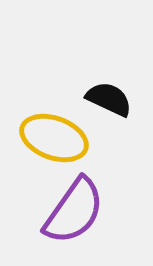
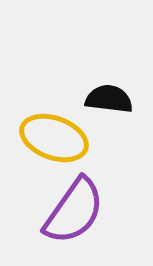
black semicircle: rotated 18 degrees counterclockwise
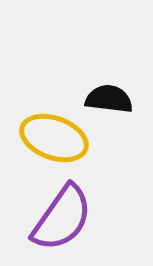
purple semicircle: moved 12 px left, 7 px down
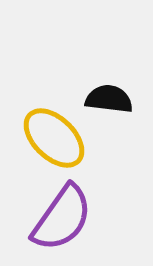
yellow ellipse: rotated 24 degrees clockwise
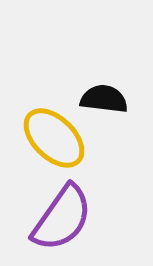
black semicircle: moved 5 px left
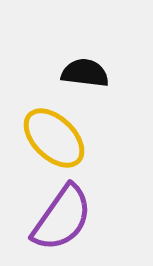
black semicircle: moved 19 px left, 26 px up
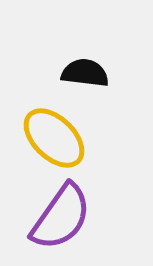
purple semicircle: moved 1 px left, 1 px up
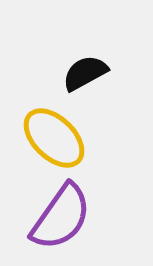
black semicircle: rotated 36 degrees counterclockwise
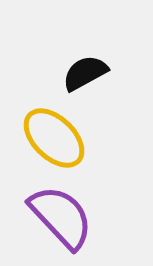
purple semicircle: rotated 78 degrees counterclockwise
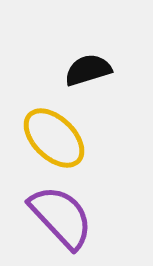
black semicircle: moved 3 px right, 3 px up; rotated 12 degrees clockwise
